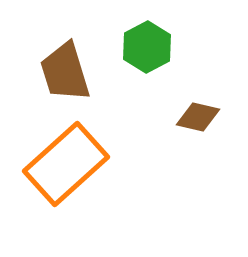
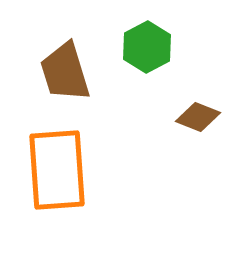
brown diamond: rotated 9 degrees clockwise
orange rectangle: moved 9 px left, 6 px down; rotated 52 degrees counterclockwise
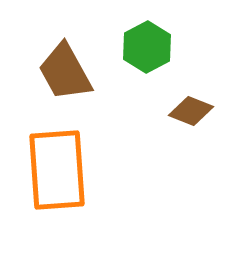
brown trapezoid: rotated 12 degrees counterclockwise
brown diamond: moved 7 px left, 6 px up
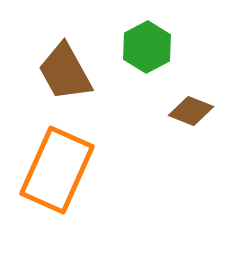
orange rectangle: rotated 28 degrees clockwise
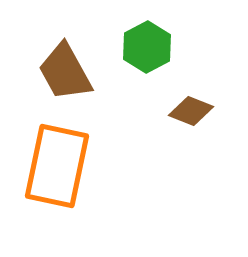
orange rectangle: moved 4 px up; rotated 12 degrees counterclockwise
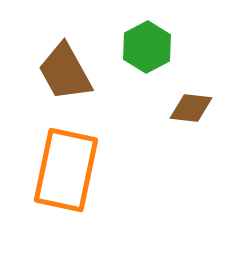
brown diamond: moved 3 px up; rotated 15 degrees counterclockwise
orange rectangle: moved 9 px right, 4 px down
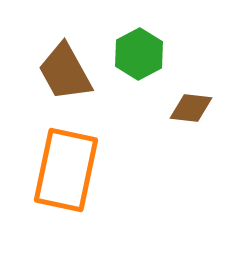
green hexagon: moved 8 px left, 7 px down
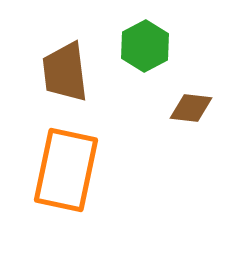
green hexagon: moved 6 px right, 8 px up
brown trapezoid: rotated 22 degrees clockwise
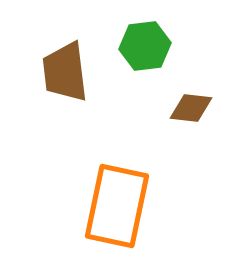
green hexagon: rotated 21 degrees clockwise
orange rectangle: moved 51 px right, 36 px down
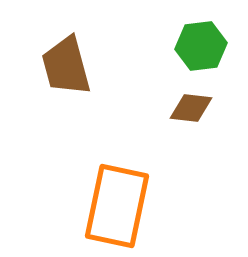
green hexagon: moved 56 px right
brown trapezoid: moved 1 px right, 6 px up; rotated 8 degrees counterclockwise
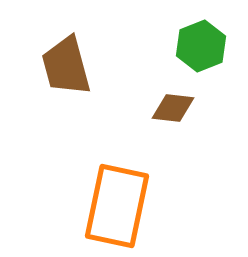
green hexagon: rotated 15 degrees counterclockwise
brown diamond: moved 18 px left
